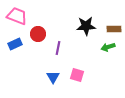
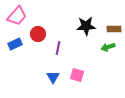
pink trapezoid: rotated 110 degrees clockwise
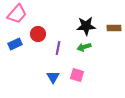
pink trapezoid: moved 2 px up
brown rectangle: moved 1 px up
green arrow: moved 24 px left
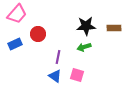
purple line: moved 9 px down
blue triangle: moved 2 px right, 1 px up; rotated 24 degrees counterclockwise
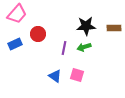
purple line: moved 6 px right, 9 px up
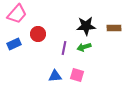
blue rectangle: moved 1 px left
blue triangle: rotated 40 degrees counterclockwise
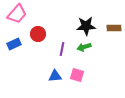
purple line: moved 2 px left, 1 px down
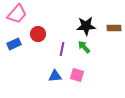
green arrow: rotated 64 degrees clockwise
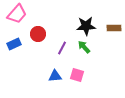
purple line: moved 1 px up; rotated 16 degrees clockwise
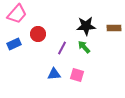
blue triangle: moved 1 px left, 2 px up
